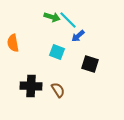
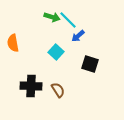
cyan square: moved 1 px left; rotated 21 degrees clockwise
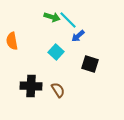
orange semicircle: moved 1 px left, 2 px up
